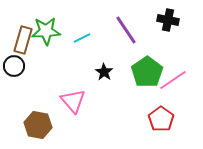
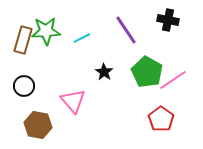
black circle: moved 10 px right, 20 px down
green pentagon: rotated 8 degrees counterclockwise
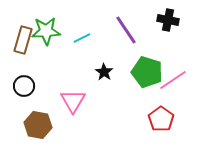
green pentagon: rotated 12 degrees counterclockwise
pink triangle: rotated 12 degrees clockwise
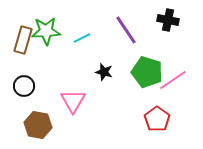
black star: rotated 18 degrees counterclockwise
red pentagon: moved 4 px left
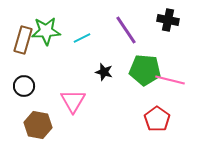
green pentagon: moved 2 px left, 2 px up; rotated 12 degrees counterclockwise
pink line: moved 3 px left; rotated 48 degrees clockwise
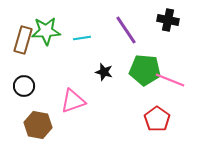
cyan line: rotated 18 degrees clockwise
pink line: rotated 8 degrees clockwise
pink triangle: rotated 40 degrees clockwise
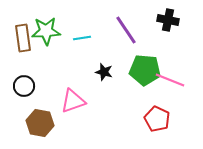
brown rectangle: moved 2 px up; rotated 24 degrees counterclockwise
red pentagon: rotated 10 degrees counterclockwise
brown hexagon: moved 2 px right, 2 px up
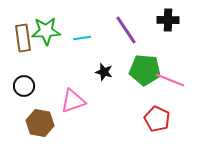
black cross: rotated 10 degrees counterclockwise
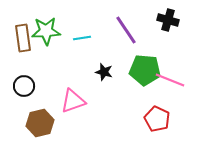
black cross: rotated 15 degrees clockwise
brown hexagon: rotated 24 degrees counterclockwise
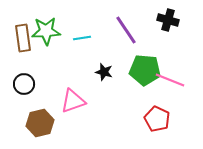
black circle: moved 2 px up
